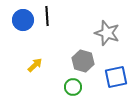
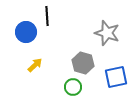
blue circle: moved 3 px right, 12 px down
gray hexagon: moved 2 px down
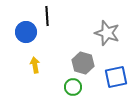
yellow arrow: rotated 56 degrees counterclockwise
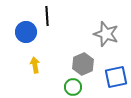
gray star: moved 1 px left, 1 px down
gray hexagon: moved 1 px down; rotated 20 degrees clockwise
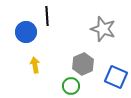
gray star: moved 3 px left, 5 px up
blue square: rotated 35 degrees clockwise
green circle: moved 2 px left, 1 px up
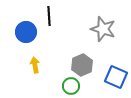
black line: moved 2 px right
gray hexagon: moved 1 px left, 1 px down
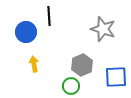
yellow arrow: moved 1 px left, 1 px up
blue square: rotated 25 degrees counterclockwise
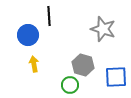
blue circle: moved 2 px right, 3 px down
gray hexagon: moved 1 px right; rotated 20 degrees counterclockwise
green circle: moved 1 px left, 1 px up
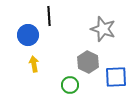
gray hexagon: moved 5 px right, 3 px up; rotated 10 degrees clockwise
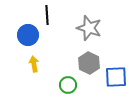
black line: moved 2 px left, 1 px up
gray star: moved 14 px left, 1 px up
gray hexagon: moved 1 px right, 1 px down
green circle: moved 2 px left
